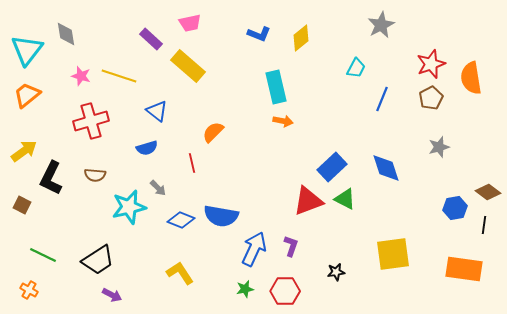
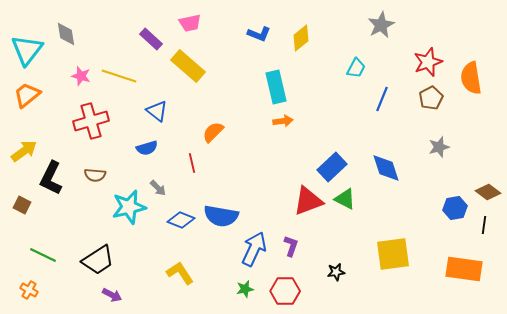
red star at (431, 64): moved 3 px left, 2 px up
orange arrow at (283, 121): rotated 18 degrees counterclockwise
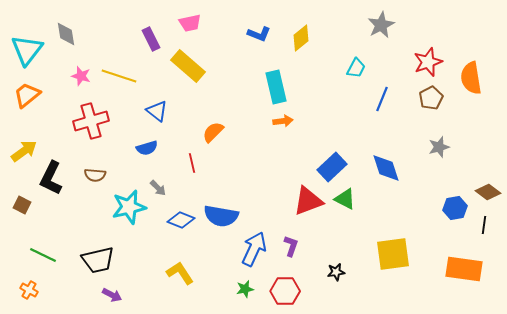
purple rectangle at (151, 39): rotated 20 degrees clockwise
black trapezoid at (98, 260): rotated 20 degrees clockwise
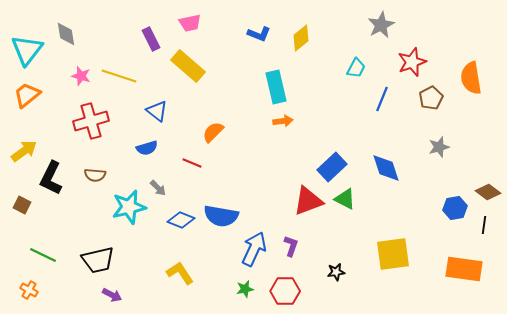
red star at (428, 62): moved 16 px left
red line at (192, 163): rotated 54 degrees counterclockwise
